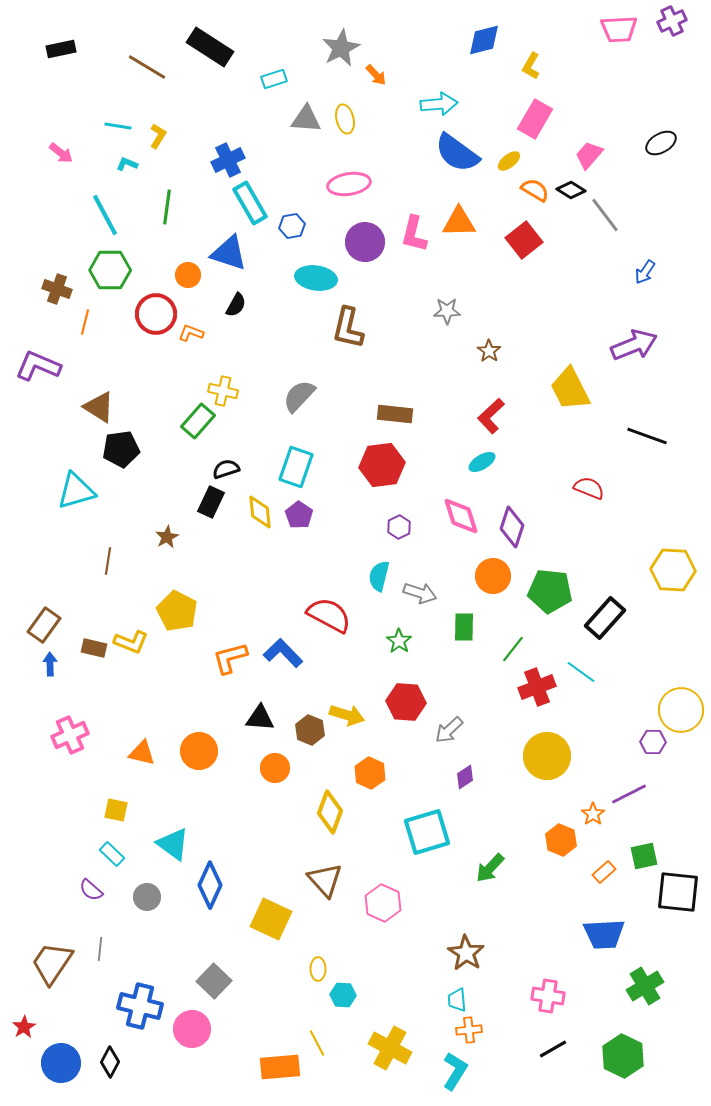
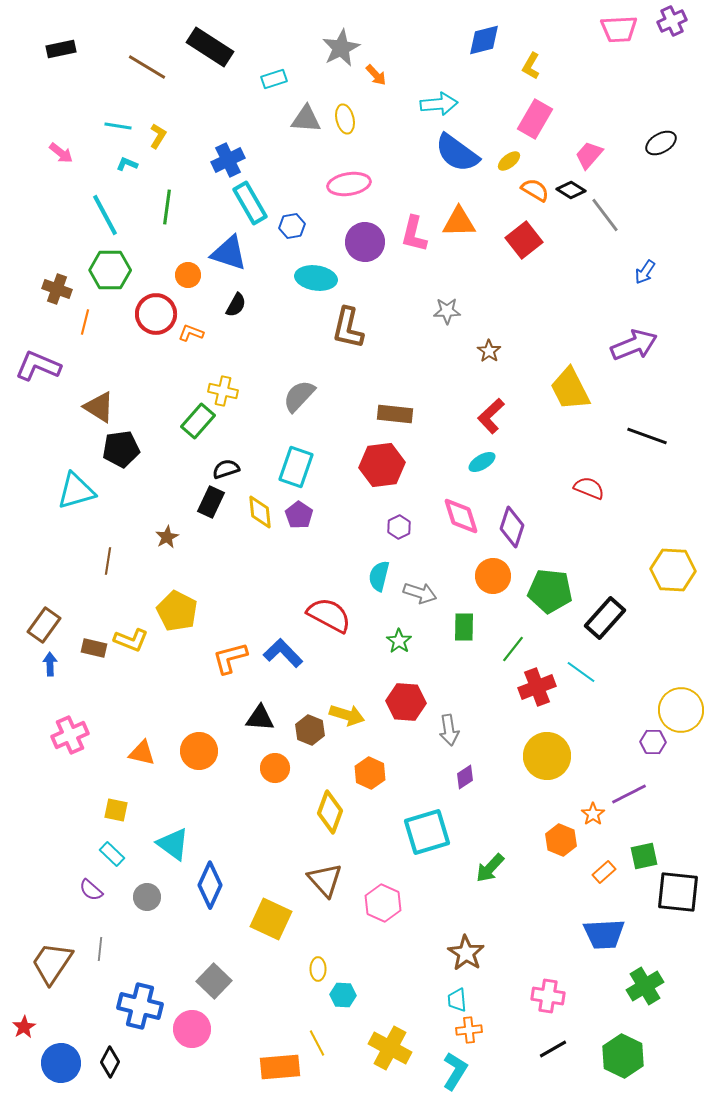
yellow L-shape at (131, 642): moved 2 px up
gray arrow at (449, 730): rotated 56 degrees counterclockwise
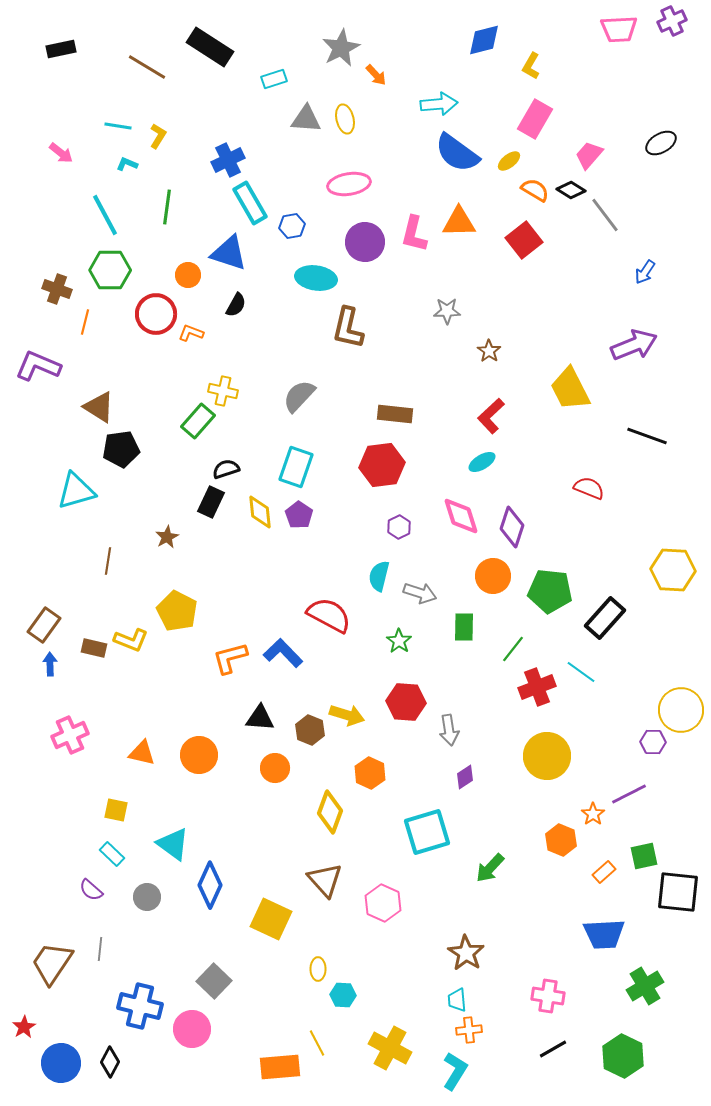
orange circle at (199, 751): moved 4 px down
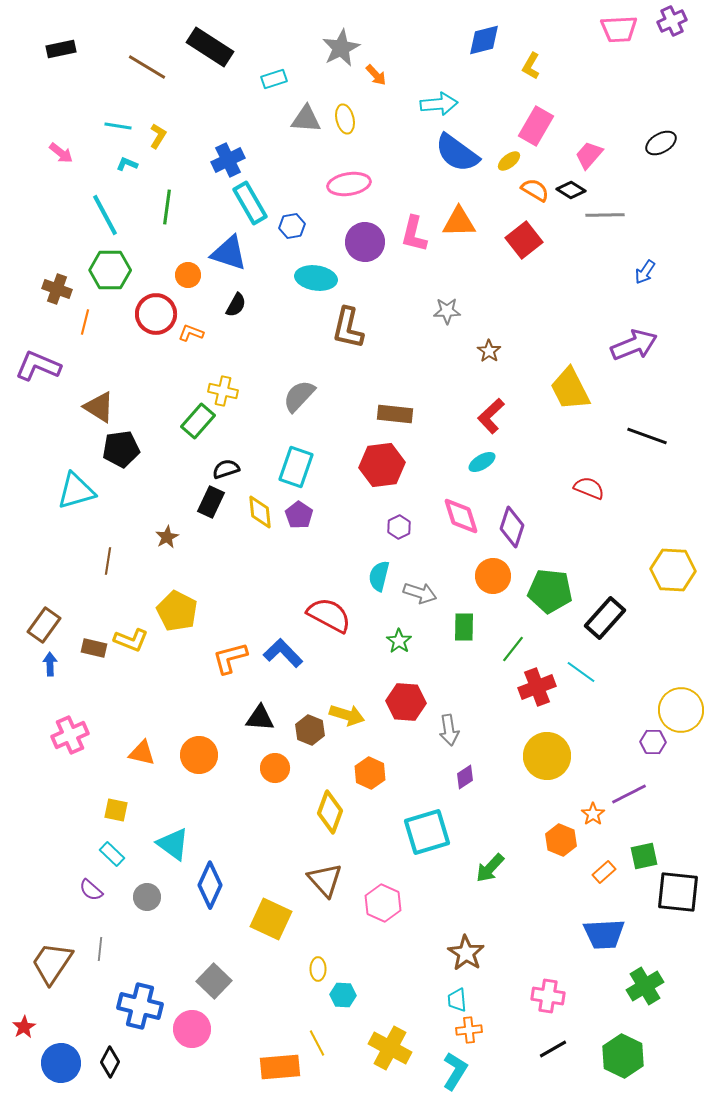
pink rectangle at (535, 119): moved 1 px right, 7 px down
gray line at (605, 215): rotated 54 degrees counterclockwise
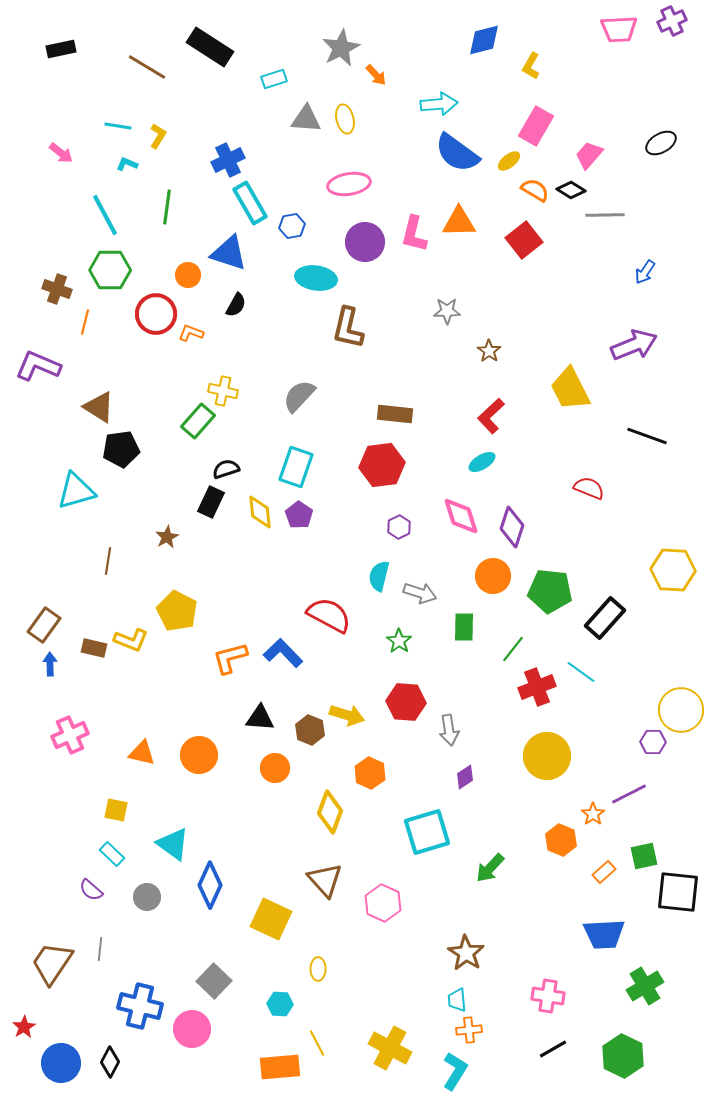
cyan hexagon at (343, 995): moved 63 px left, 9 px down
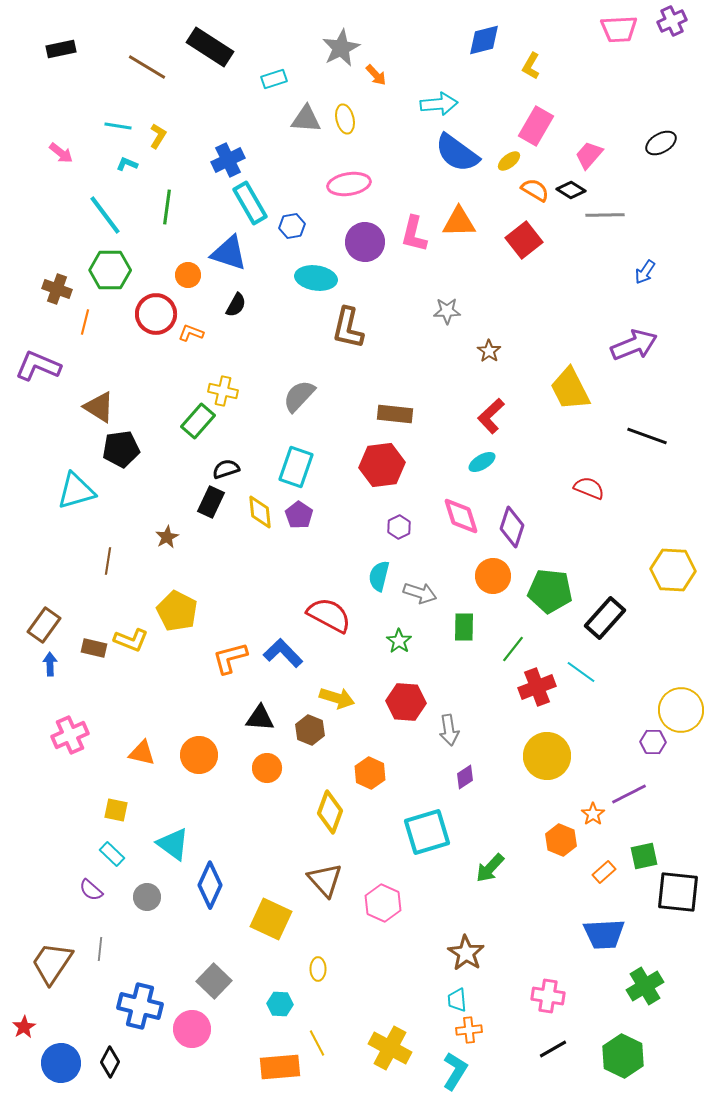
cyan line at (105, 215): rotated 9 degrees counterclockwise
yellow arrow at (347, 715): moved 10 px left, 17 px up
orange circle at (275, 768): moved 8 px left
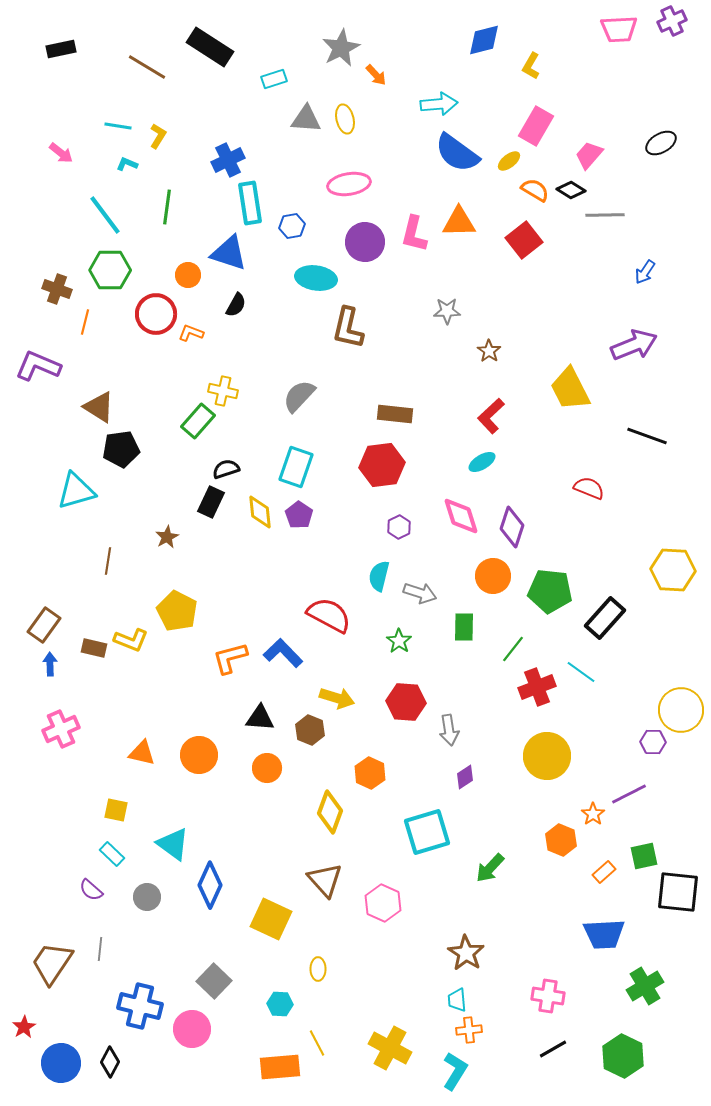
cyan rectangle at (250, 203): rotated 21 degrees clockwise
pink cross at (70, 735): moved 9 px left, 6 px up
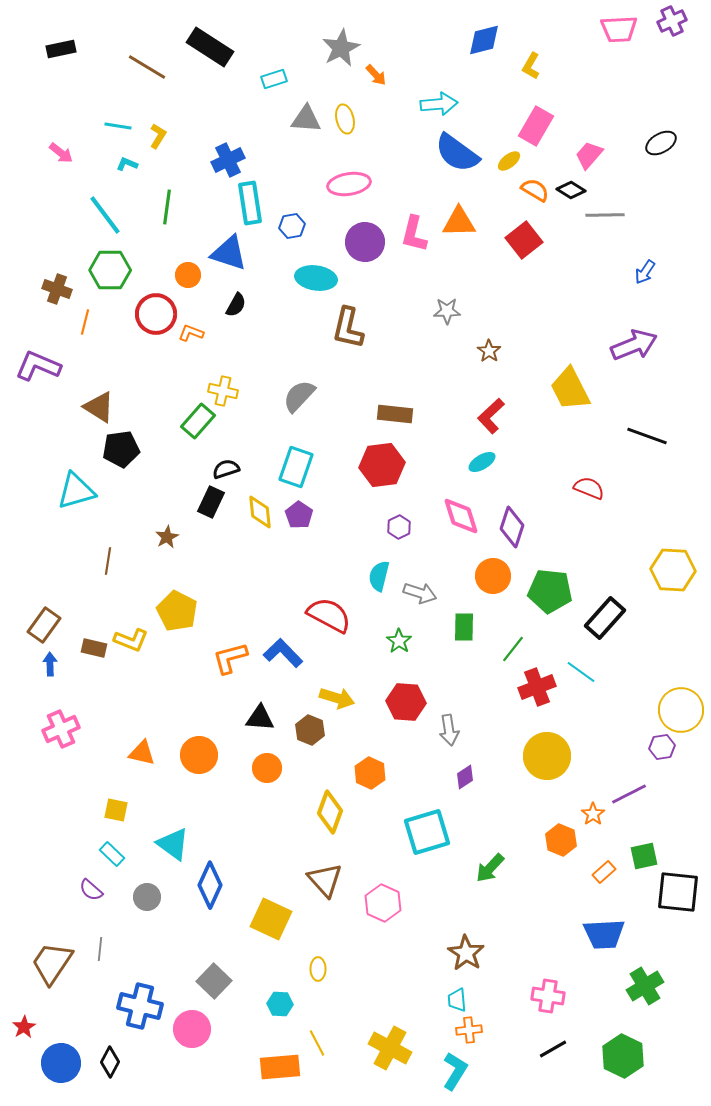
purple hexagon at (653, 742): moved 9 px right, 5 px down; rotated 10 degrees counterclockwise
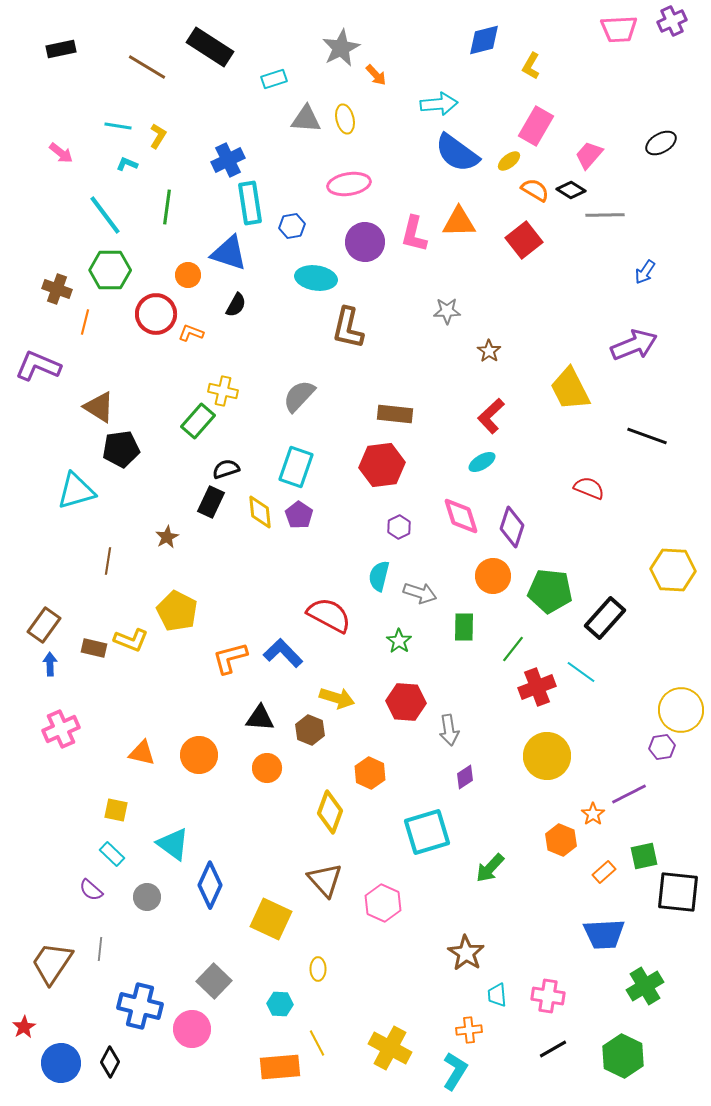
cyan trapezoid at (457, 1000): moved 40 px right, 5 px up
